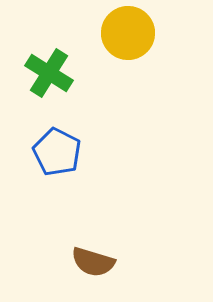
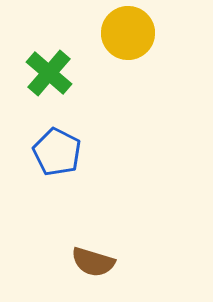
green cross: rotated 9 degrees clockwise
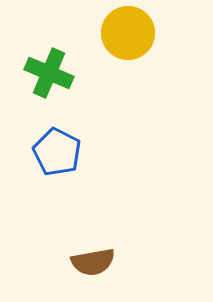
green cross: rotated 18 degrees counterclockwise
brown semicircle: rotated 27 degrees counterclockwise
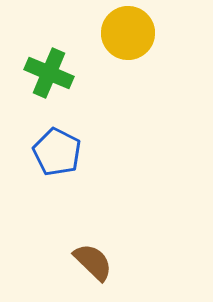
brown semicircle: rotated 126 degrees counterclockwise
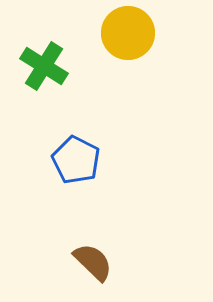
green cross: moved 5 px left, 7 px up; rotated 9 degrees clockwise
blue pentagon: moved 19 px right, 8 px down
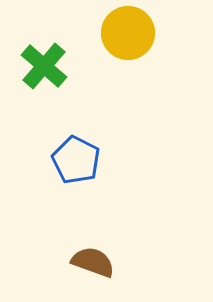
green cross: rotated 9 degrees clockwise
brown semicircle: rotated 24 degrees counterclockwise
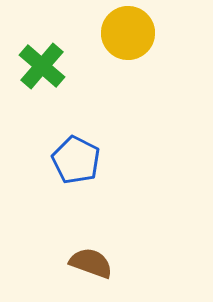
green cross: moved 2 px left
brown semicircle: moved 2 px left, 1 px down
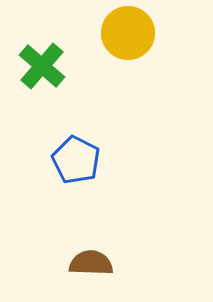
brown semicircle: rotated 18 degrees counterclockwise
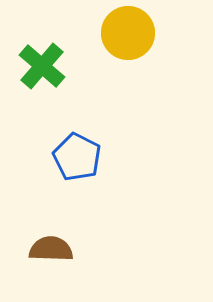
blue pentagon: moved 1 px right, 3 px up
brown semicircle: moved 40 px left, 14 px up
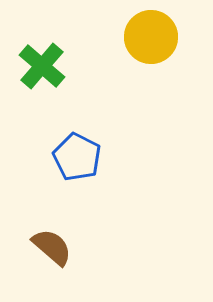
yellow circle: moved 23 px right, 4 px down
brown semicircle: moved 1 px right, 2 px up; rotated 39 degrees clockwise
